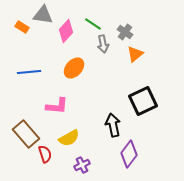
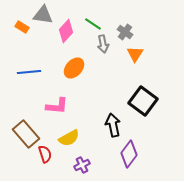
orange triangle: rotated 18 degrees counterclockwise
black square: rotated 28 degrees counterclockwise
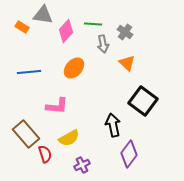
green line: rotated 30 degrees counterclockwise
orange triangle: moved 8 px left, 9 px down; rotated 18 degrees counterclockwise
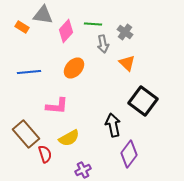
purple cross: moved 1 px right, 5 px down
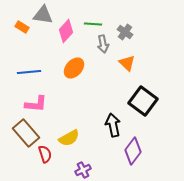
pink L-shape: moved 21 px left, 2 px up
brown rectangle: moved 1 px up
purple diamond: moved 4 px right, 3 px up
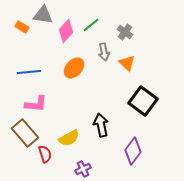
green line: moved 2 px left, 1 px down; rotated 42 degrees counterclockwise
gray arrow: moved 1 px right, 8 px down
black arrow: moved 12 px left
brown rectangle: moved 1 px left
purple cross: moved 1 px up
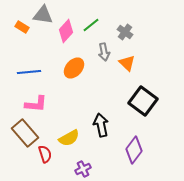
purple diamond: moved 1 px right, 1 px up
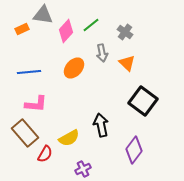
orange rectangle: moved 2 px down; rotated 56 degrees counterclockwise
gray arrow: moved 2 px left, 1 px down
red semicircle: rotated 48 degrees clockwise
